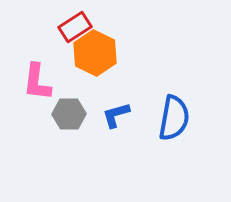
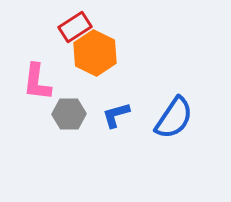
blue semicircle: rotated 24 degrees clockwise
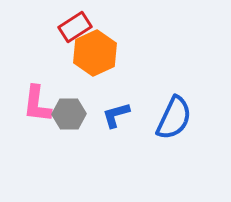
orange hexagon: rotated 9 degrees clockwise
pink L-shape: moved 22 px down
blue semicircle: rotated 9 degrees counterclockwise
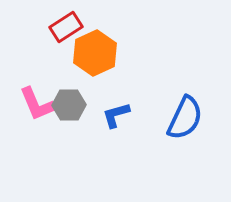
red rectangle: moved 9 px left
pink L-shape: rotated 30 degrees counterclockwise
gray hexagon: moved 9 px up
blue semicircle: moved 11 px right
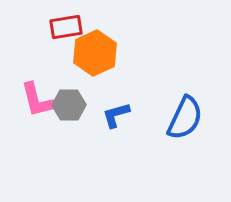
red rectangle: rotated 24 degrees clockwise
pink L-shape: moved 4 px up; rotated 9 degrees clockwise
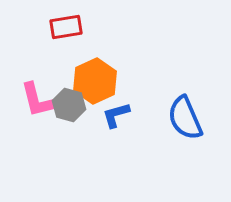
orange hexagon: moved 28 px down
gray hexagon: rotated 16 degrees clockwise
blue semicircle: rotated 132 degrees clockwise
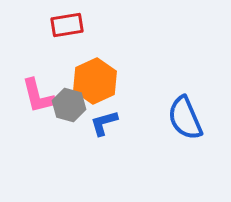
red rectangle: moved 1 px right, 2 px up
pink L-shape: moved 1 px right, 4 px up
blue L-shape: moved 12 px left, 8 px down
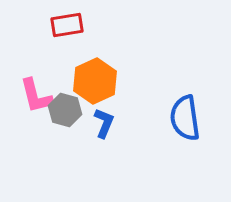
pink L-shape: moved 2 px left
gray hexagon: moved 4 px left, 5 px down
blue semicircle: rotated 15 degrees clockwise
blue L-shape: rotated 128 degrees clockwise
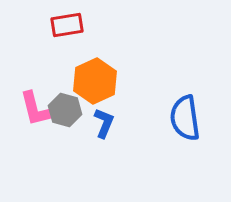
pink L-shape: moved 13 px down
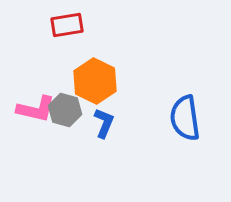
orange hexagon: rotated 9 degrees counterclockwise
pink L-shape: rotated 63 degrees counterclockwise
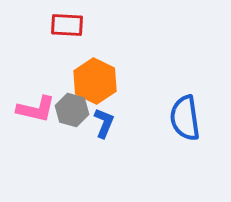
red rectangle: rotated 12 degrees clockwise
gray hexagon: moved 7 px right
